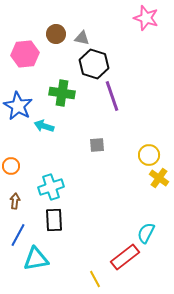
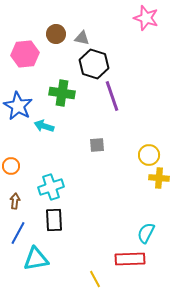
yellow cross: rotated 30 degrees counterclockwise
blue line: moved 2 px up
red rectangle: moved 5 px right, 2 px down; rotated 36 degrees clockwise
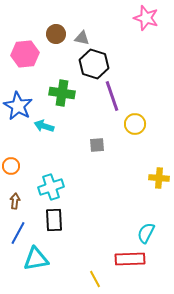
yellow circle: moved 14 px left, 31 px up
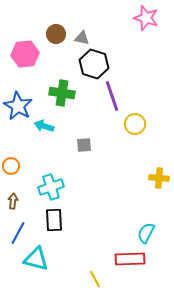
gray square: moved 13 px left
brown arrow: moved 2 px left
cyan triangle: rotated 24 degrees clockwise
